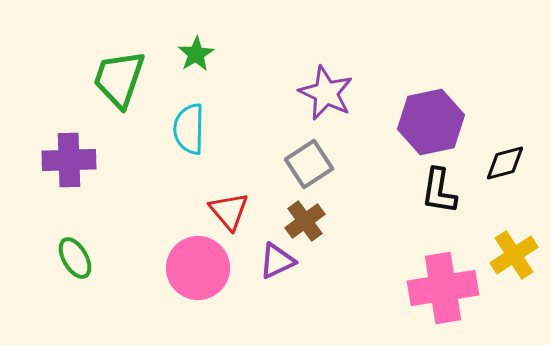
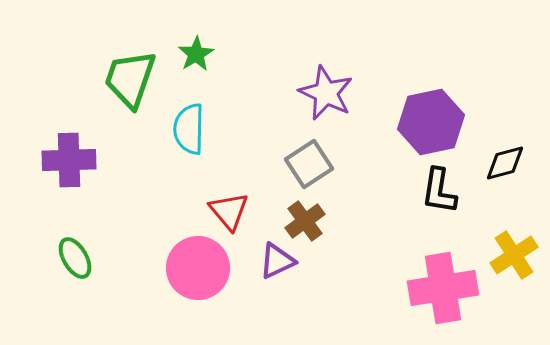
green trapezoid: moved 11 px right
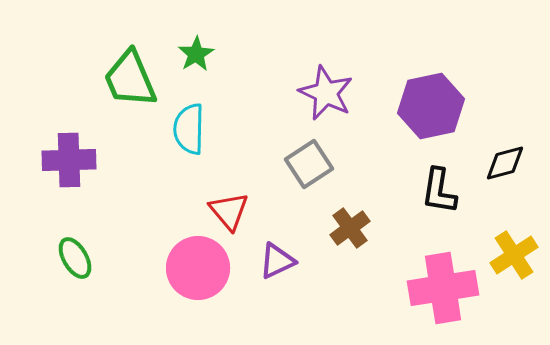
green trapezoid: rotated 42 degrees counterclockwise
purple hexagon: moved 16 px up
brown cross: moved 45 px right, 7 px down
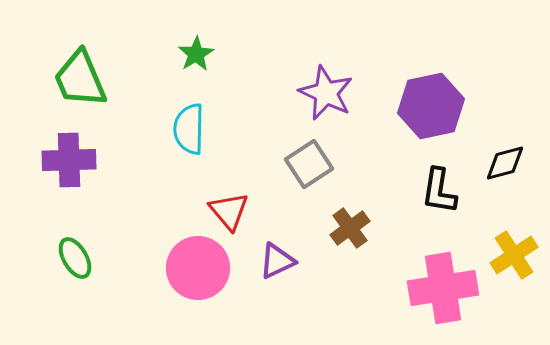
green trapezoid: moved 50 px left
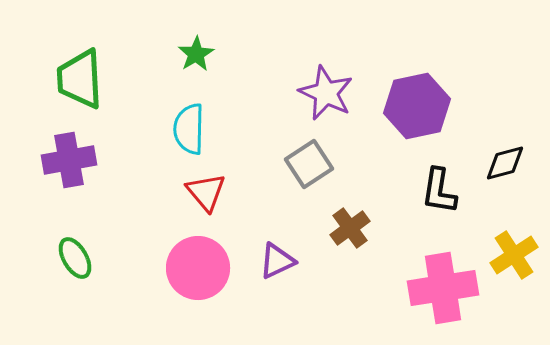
green trapezoid: rotated 20 degrees clockwise
purple hexagon: moved 14 px left
purple cross: rotated 8 degrees counterclockwise
red triangle: moved 23 px left, 19 px up
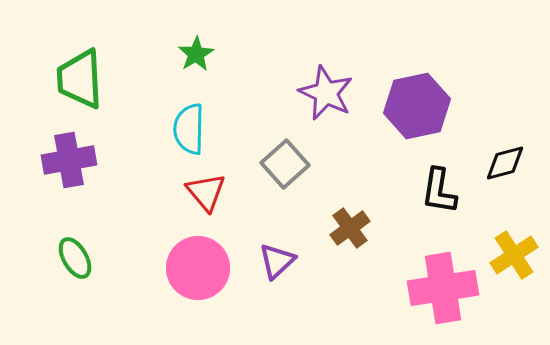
gray square: moved 24 px left; rotated 9 degrees counterclockwise
purple triangle: rotated 18 degrees counterclockwise
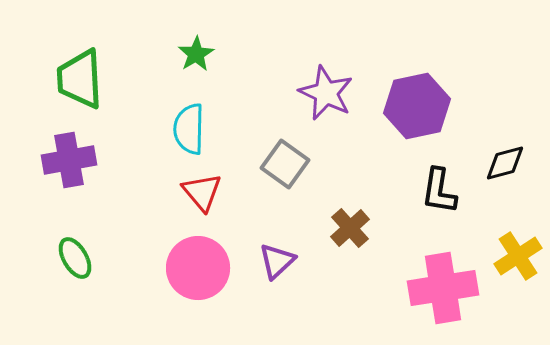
gray square: rotated 12 degrees counterclockwise
red triangle: moved 4 px left
brown cross: rotated 6 degrees counterclockwise
yellow cross: moved 4 px right, 1 px down
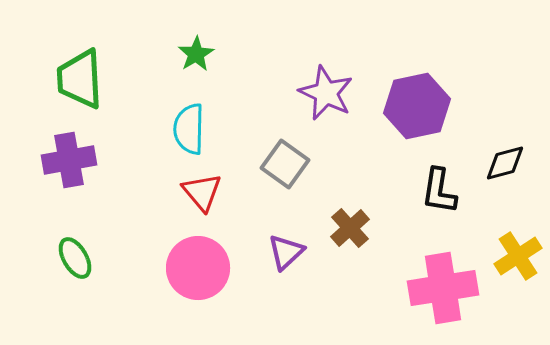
purple triangle: moved 9 px right, 9 px up
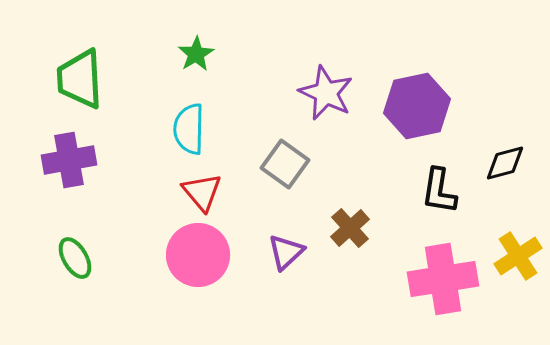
pink circle: moved 13 px up
pink cross: moved 9 px up
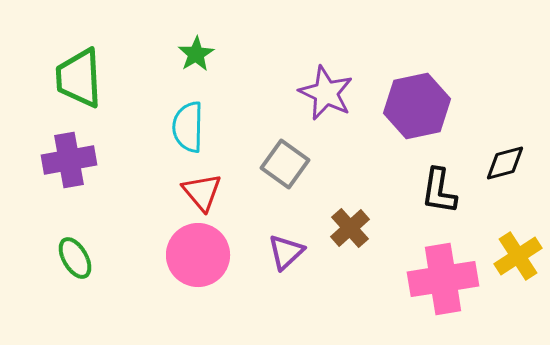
green trapezoid: moved 1 px left, 1 px up
cyan semicircle: moved 1 px left, 2 px up
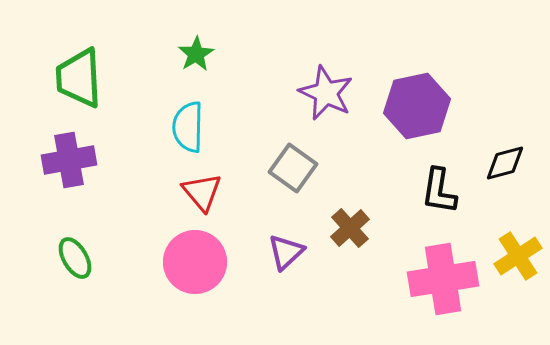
gray square: moved 8 px right, 4 px down
pink circle: moved 3 px left, 7 px down
